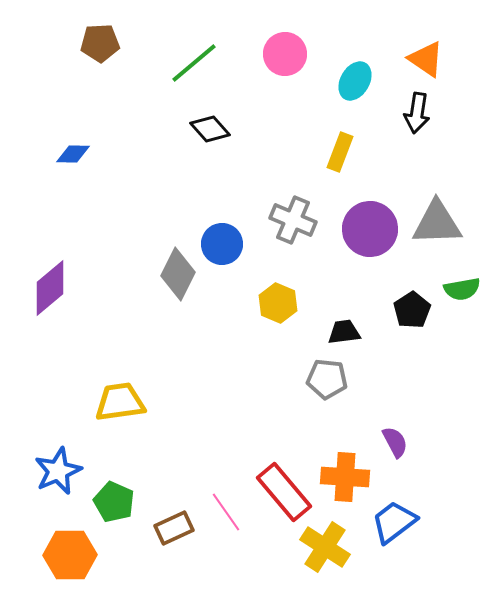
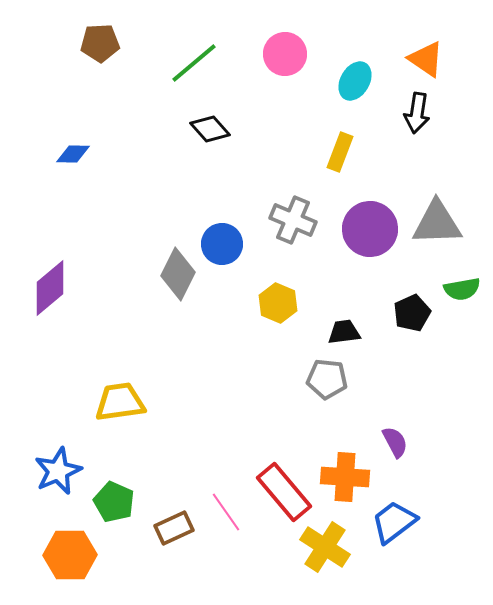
black pentagon: moved 3 px down; rotated 9 degrees clockwise
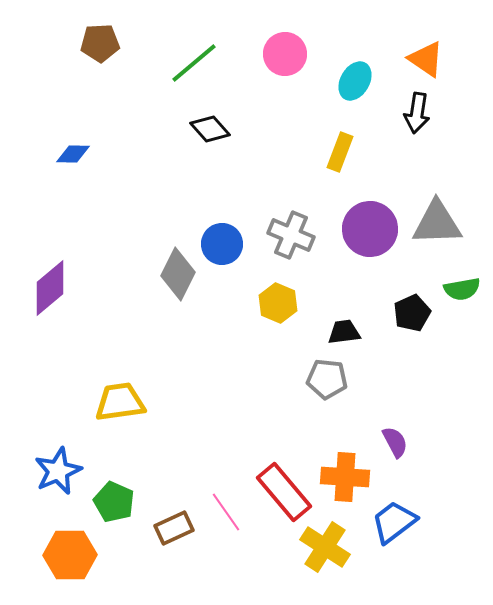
gray cross: moved 2 px left, 15 px down
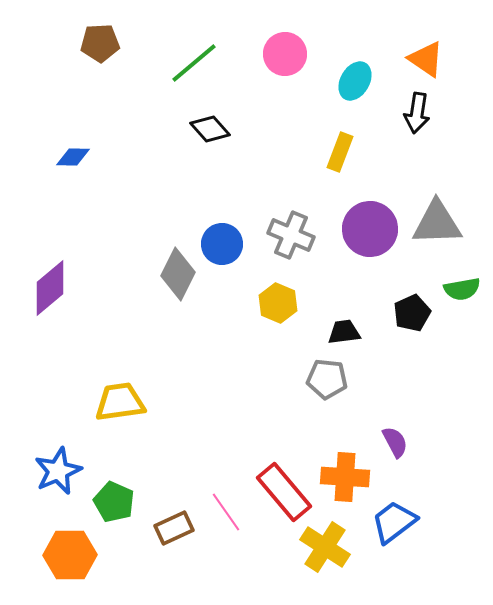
blue diamond: moved 3 px down
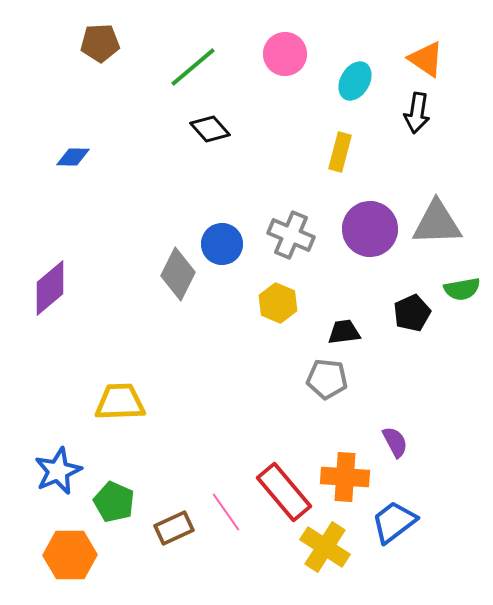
green line: moved 1 px left, 4 px down
yellow rectangle: rotated 6 degrees counterclockwise
yellow trapezoid: rotated 6 degrees clockwise
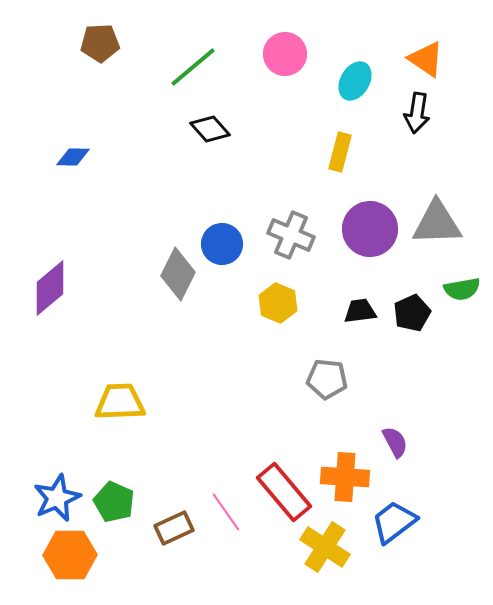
black trapezoid: moved 16 px right, 21 px up
blue star: moved 1 px left, 27 px down
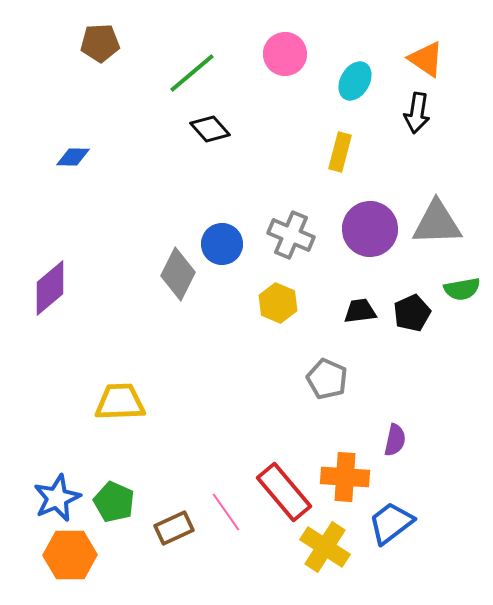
green line: moved 1 px left, 6 px down
gray pentagon: rotated 18 degrees clockwise
purple semicircle: moved 2 px up; rotated 40 degrees clockwise
blue trapezoid: moved 3 px left, 1 px down
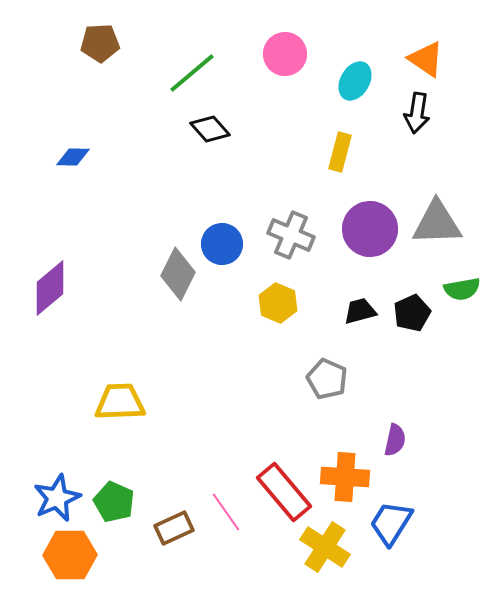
black trapezoid: rotated 8 degrees counterclockwise
blue trapezoid: rotated 21 degrees counterclockwise
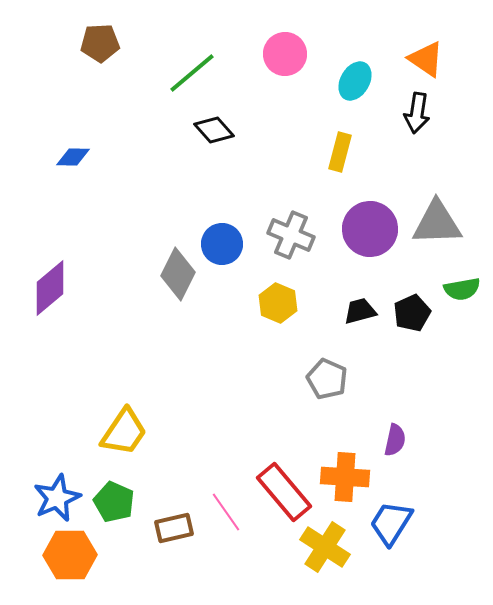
black diamond: moved 4 px right, 1 px down
yellow trapezoid: moved 4 px right, 30 px down; rotated 126 degrees clockwise
brown rectangle: rotated 12 degrees clockwise
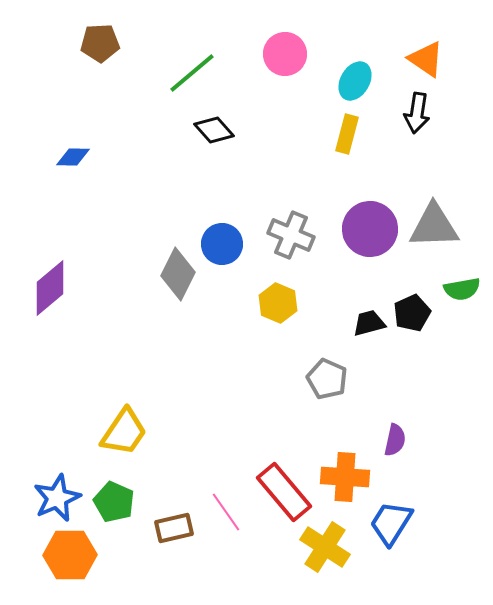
yellow rectangle: moved 7 px right, 18 px up
gray triangle: moved 3 px left, 3 px down
black trapezoid: moved 9 px right, 12 px down
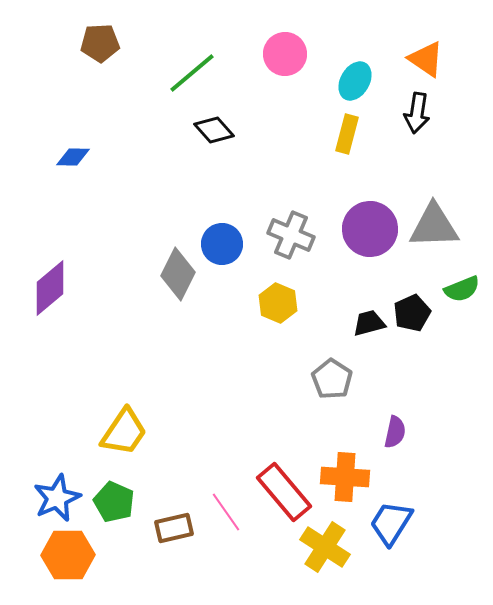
green semicircle: rotated 12 degrees counterclockwise
gray pentagon: moved 5 px right; rotated 9 degrees clockwise
purple semicircle: moved 8 px up
orange hexagon: moved 2 px left
